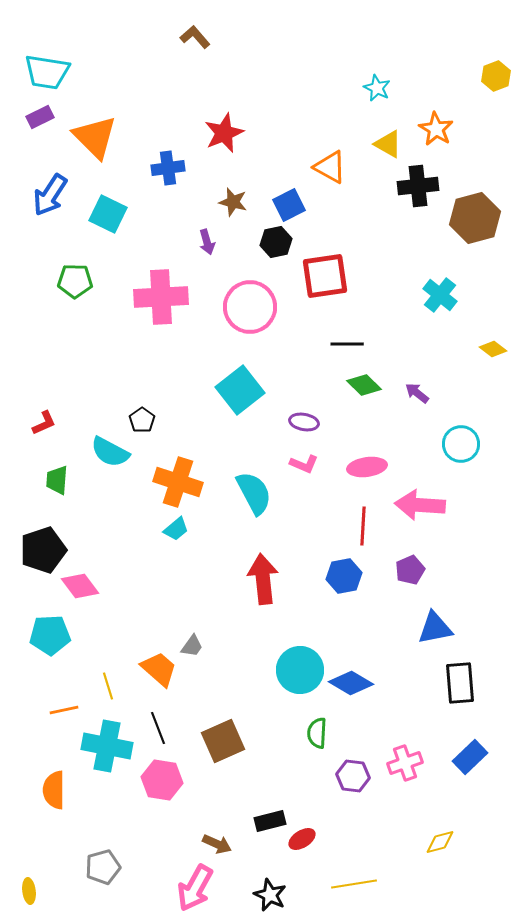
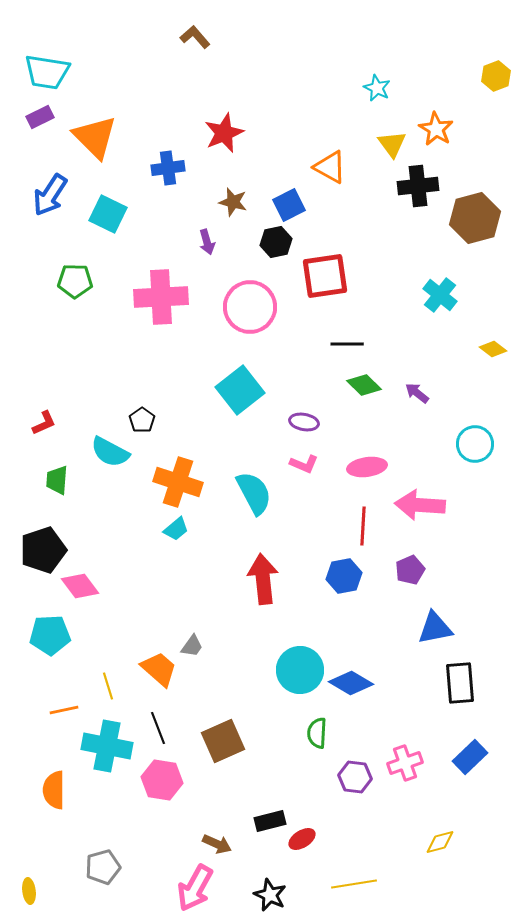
yellow triangle at (388, 144): moved 4 px right; rotated 24 degrees clockwise
cyan circle at (461, 444): moved 14 px right
purple hexagon at (353, 776): moved 2 px right, 1 px down
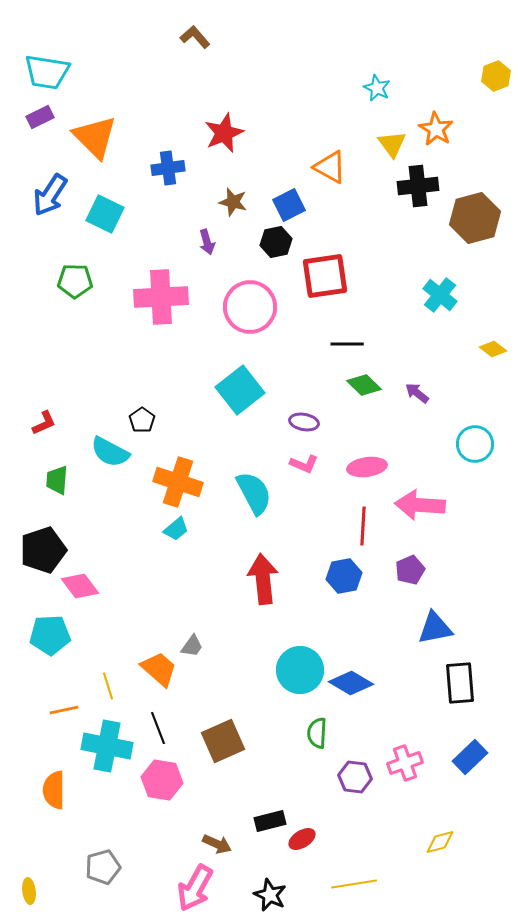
cyan square at (108, 214): moved 3 px left
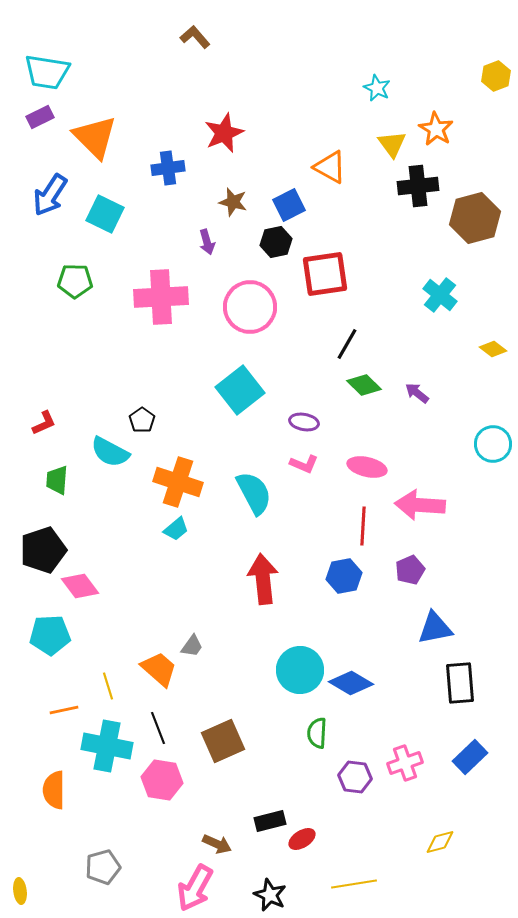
red square at (325, 276): moved 2 px up
black line at (347, 344): rotated 60 degrees counterclockwise
cyan circle at (475, 444): moved 18 px right
pink ellipse at (367, 467): rotated 21 degrees clockwise
yellow ellipse at (29, 891): moved 9 px left
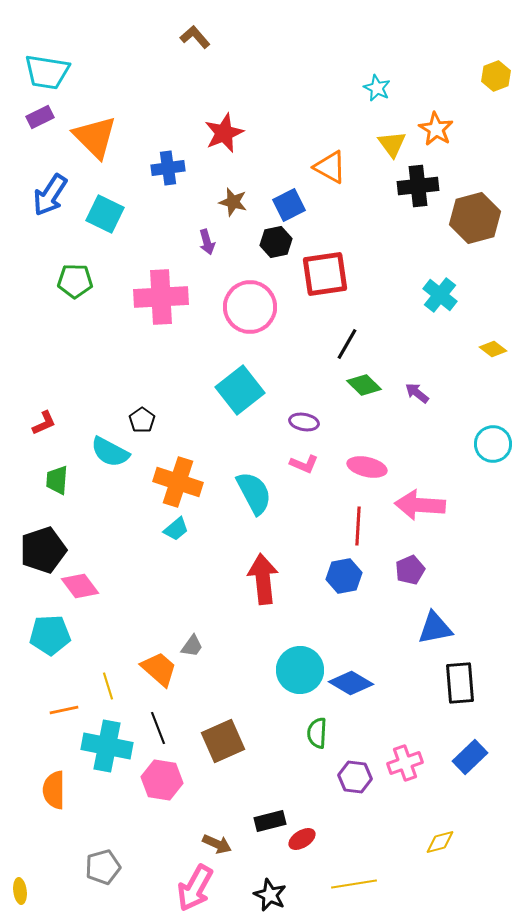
red line at (363, 526): moved 5 px left
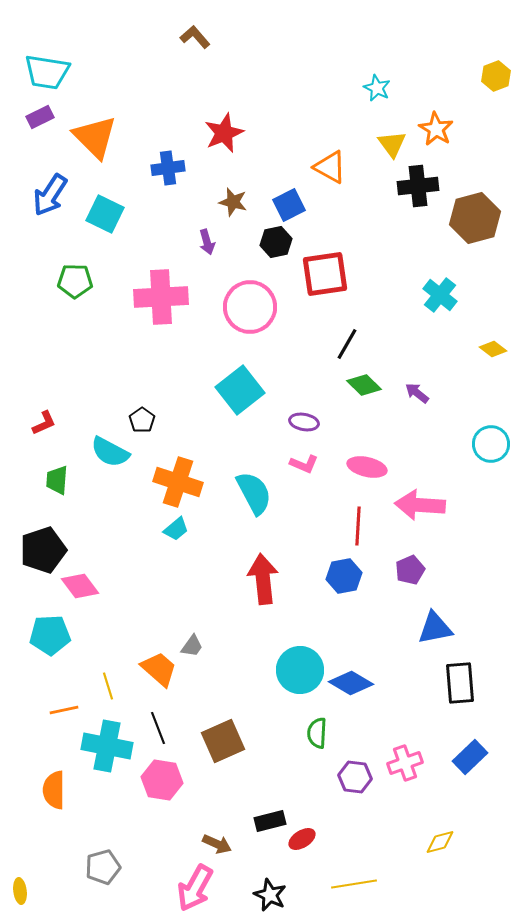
cyan circle at (493, 444): moved 2 px left
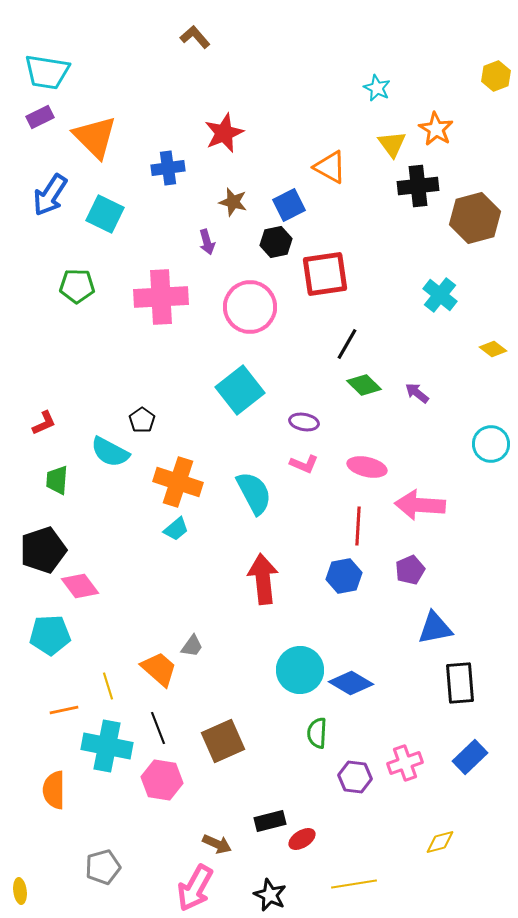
green pentagon at (75, 281): moved 2 px right, 5 px down
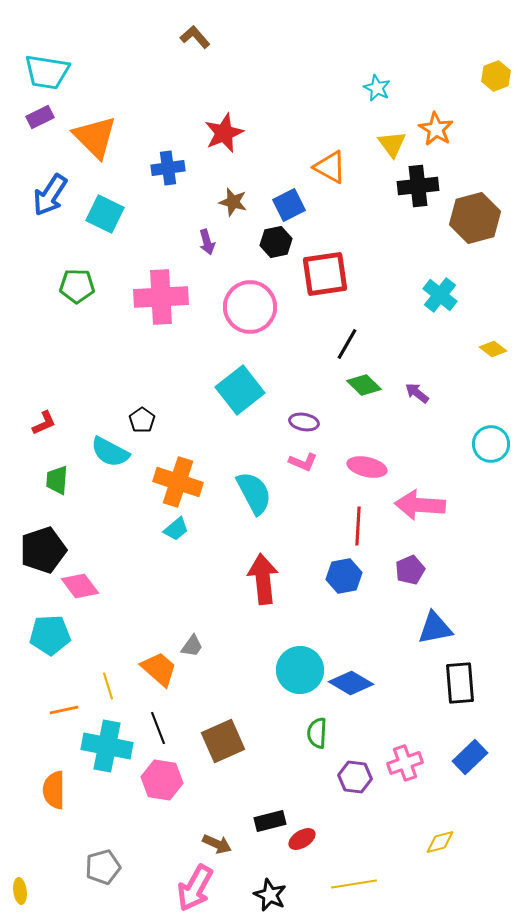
pink L-shape at (304, 464): moved 1 px left, 2 px up
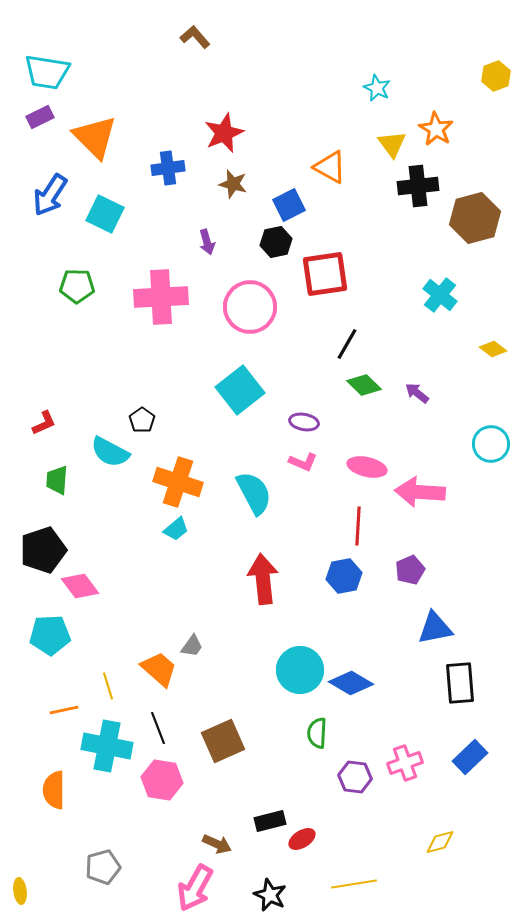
brown star at (233, 202): moved 18 px up
pink arrow at (420, 505): moved 13 px up
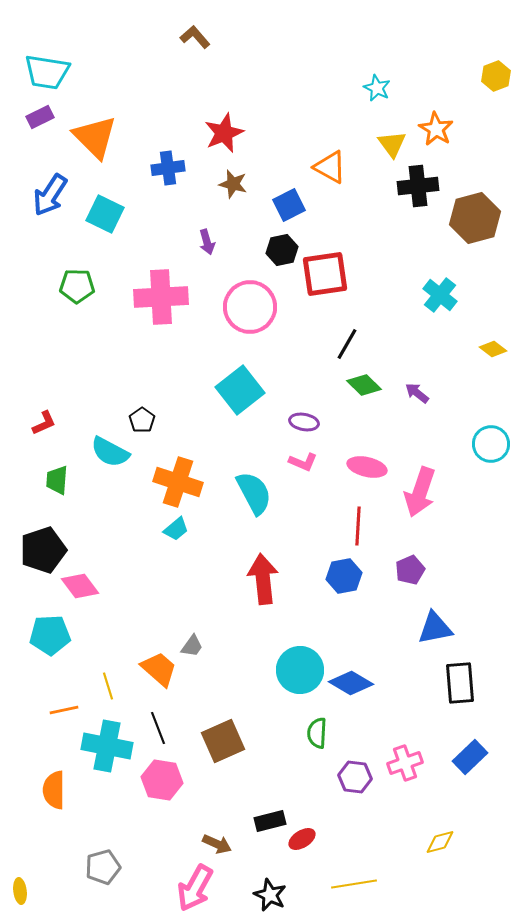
black hexagon at (276, 242): moved 6 px right, 8 px down
pink arrow at (420, 492): rotated 75 degrees counterclockwise
